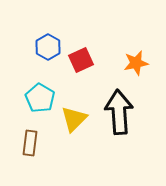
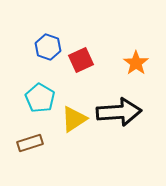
blue hexagon: rotated 10 degrees counterclockwise
orange star: rotated 25 degrees counterclockwise
black arrow: rotated 90 degrees clockwise
yellow triangle: rotated 12 degrees clockwise
brown rectangle: rotated 65 degrees clockwise
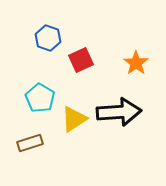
blue hexagon: moved 9 px up
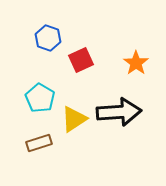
brown rectangle: moved 9 px right
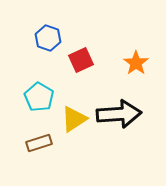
cyan pentagon: moved 1 px left, 1 px up
black arrow: moved 2 px down
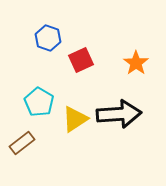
cyan pentagon: moved 5 px down
yellow triangle: moved 1 px right
brown rectangle: moved 17 px left; rotated 20 degrees counterclockwise
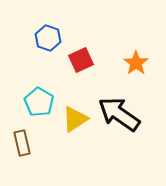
black arrow: rotated 141 degrees counterclockwise
brown rectangle: rotated 65 degrees counterclockwise
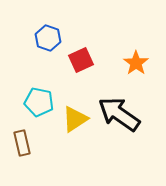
cyan pentagon: rotated 20 degrees counterclockwise
